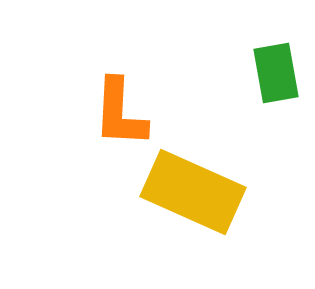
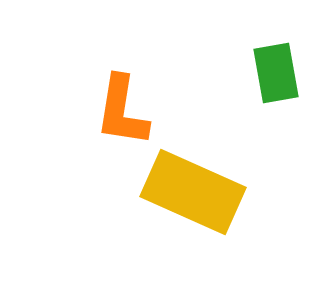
orange L-shape: moved 2 px right, 2 px up; rotated 6 degrees clockwise
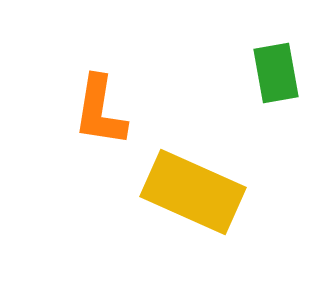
orange L-shape: moved 22 px left
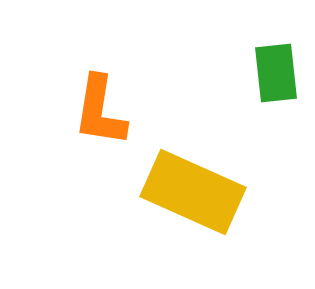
green rectangle: rotated 4 degrees clockwise
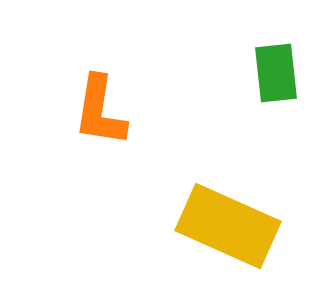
yellow rectangle: moved 35 px right, 34 px down
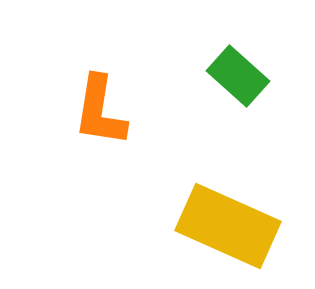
green rectangle: moved 38 px left, 3 px down; rotated 42 degrees counterclockwise
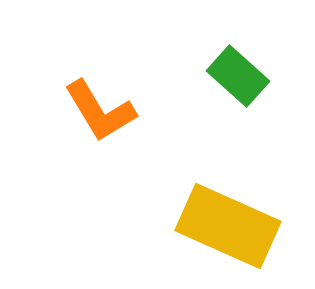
orange L-shape: rotated 40 degrees counterclockwise
